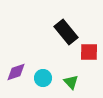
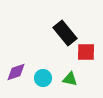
black rectangle: moved 1 px left, 1 px down
red square: moved 3 px left
green triangle: moved 1 px left, 3 px up; rotated 35 degrees counterclockwise
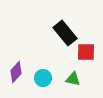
purple diamond: rotated 30 degrees counterclockwise
green triangle: moved 3 px right
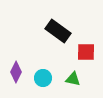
black rectangle: moved 7 px left, 2 px up; rotated 15 degrees counterclockwise
purple diamond: rotated 15 degrees counterclockwise
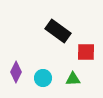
green triangle: rotated 14 degrees counterclockwise
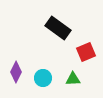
black rectangle: moved 3 px up
red square: rotated 24 degrees counterclockwise
